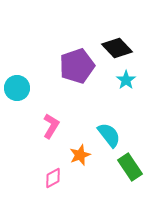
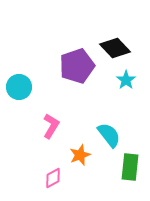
black diamond: moved 2 px left
cyan circle: moved 2 px right, 1 px up
green rectangle: rotated 40 degrees clockwise
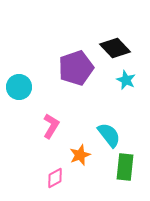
purple pentagon: moved 1 px left, 2 px down
cyan star: rotated 12 degrees counterclockwise
green rectangle: moved 5 px left
pink diamond: moved 2 px right
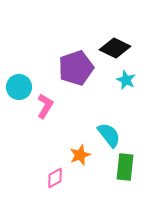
black diamond: rotated 20 degrees counterclockwise
pink L-shape: moved 6 px left, 20 px up
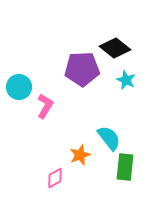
black diamond: rotated 12 degrees clockwise
purple pentagon: moved 6 px right, 1 px down; rotated 16 degrees clockwise
cyan semicircle: moved 3 px down
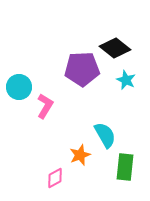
cyan semicircle: moved 4 px left, 3 px up; rotated 8 degrees clockwise
